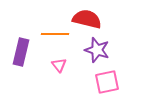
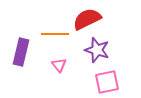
red semicircle: rotated 40 degrees counterclockwise
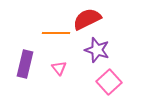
orange line: moved 1 px right, 1 px up
purple rectangle: moved 4 px right, 12 px down
pink triangle: moved 3 px down
pink square: moved 2 px right; rotated 30 degrees counterclockwise
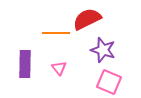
purple star: moved 6 px right
purple rectangle: rotated 12 degrees counterclockwise
pink square: rotated 25 degrees counterclockwise
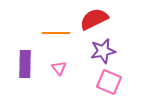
red semicircle: moved 7 px right
purple star: moved 1 px down; rotated 30 degrees counterclockwise
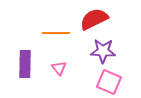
purple star: rotated 15 degrees clockwise
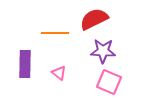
orange line: moved 1 px left
pink triangle: moved 5 px down; rotated 14 degrees counterclockwise
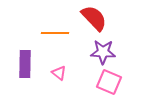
red semicircle: moved 1 px up; rotated 72 degrees clockwise
purple star: moved 1 px down
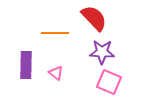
purple star: moved 1 px left
purple rectangle: moved 1 px right, 1 px down
pink triangle: moved 3 px left
